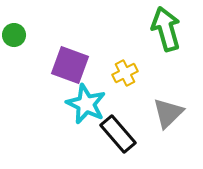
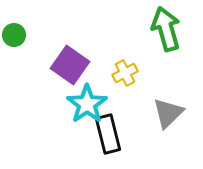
purple square: rotated 15 degrees clockwise
cyan star: moved 1 px right; rotated 12 degrees clockwise
black rectangle: moved 10 px left; rotated 27 degrees clockwise
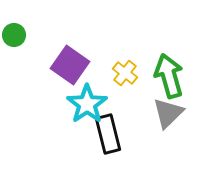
green arrow: moved 3 px right, 47 px down
yellow cross: rotated 25 degrees counterclockwise
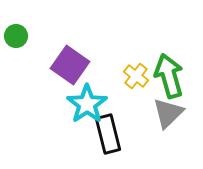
green circle: moved 2 px right, 1 px down
yellow cross: moved 11 px right, 3 px down
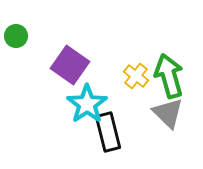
gray triangle: rotated 32 degrees counterclockwise
black rectangle: moved 2 px up
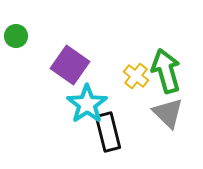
green arrow: moved 3 px left, 5 px up
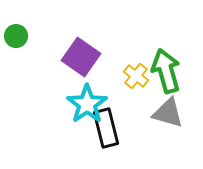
purple square: moved 11 px right, 8 px up
gray triangle: rotated 28 degrees counterclockwise
black rectangle: moved 2 px left, 4 px up
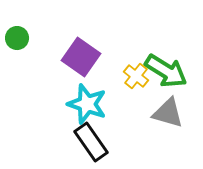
green circle: moved 1 px right, 2 px down
green arrow: rotated 138 degrees clockwise
cyan star: rotated 18 degrees counterclockwise
black rectangle: moved 15 px left, 14 px down; rotated 21 degrees counterclockwise
